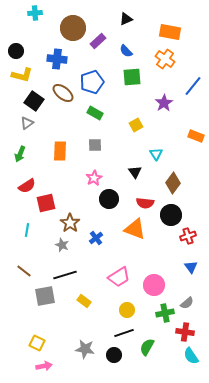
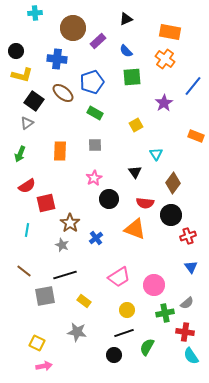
gray star at (85, 349): moved 8 px left, 17 px up
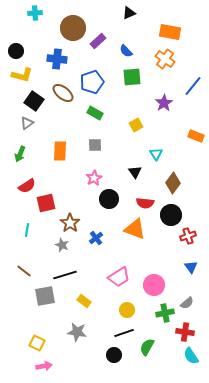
black triangle at (126, 19): moved 3 px right, 6 px up
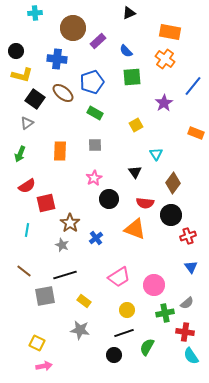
black square at (34, 101): moved 1 px right, 2 px up
orange rectangle at (196, 136): moved 3 px up
gray star at (77, 332): moved 3 px right, 2 px up
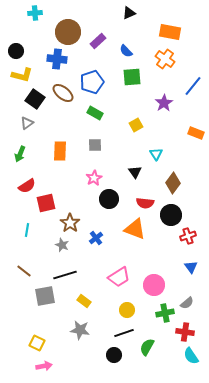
brown circle at (73, 28): moved 5 px left, 4 px down
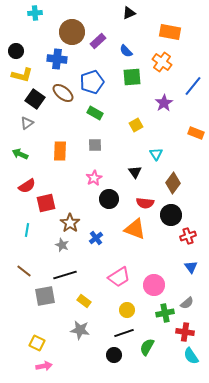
brown circle at (68, 32): moved 4 px right
orange cross at (165, 59): moved 3 px left, 3 px down
green arrow at (20, 154): rotated 91 degrees clockwise
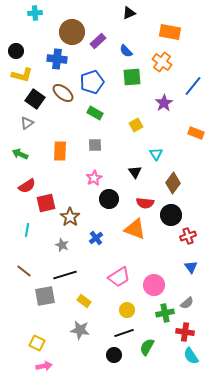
brown star at (70, 223): moved 6 px up
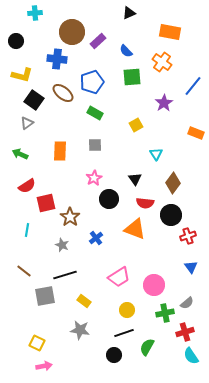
black circle at (16, 51): moved 10 px up
black square at (35, 99): moved 1 px left, 1 px down
black triangle at (135, 172): moved 7 px down
red cross at (185, 332): rotated 24 degrees counterclockwise
